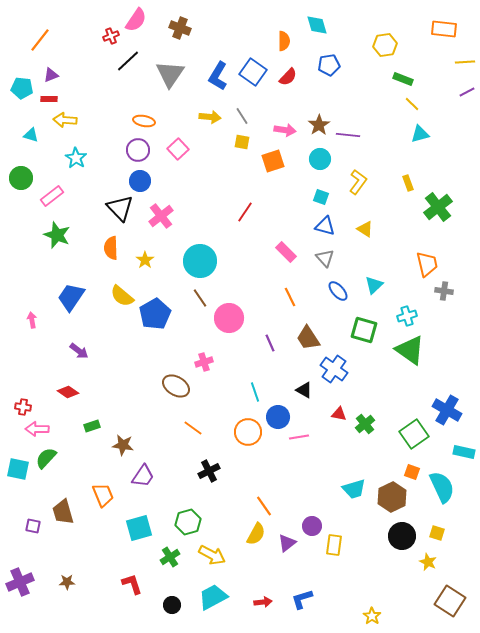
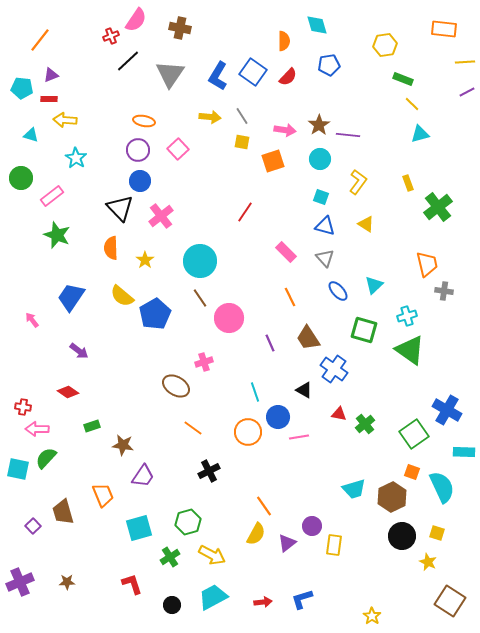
brown cross at (180, 28): rotated 10 degrees counterclockwise
yellow triangle at (365, 229): moved 1 px right, 5 px up
pink arrow at (32, 320): rotated 28 degrees counterclockwise
cyan rectangle at (464, 452): rotated 10 degrees counterclockwise
purple square at (33, 526): rotated 35 degrees clockwise
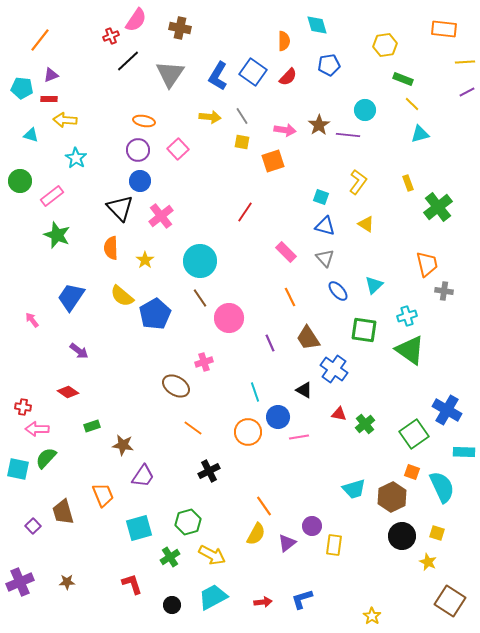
cyan circle at (320, 159): moved 45 px right, 49 px up
green circle at (21, 178): moved 1 px left, 3 px down
green square at (364, 330): rotated 8 degrees counterclockwise
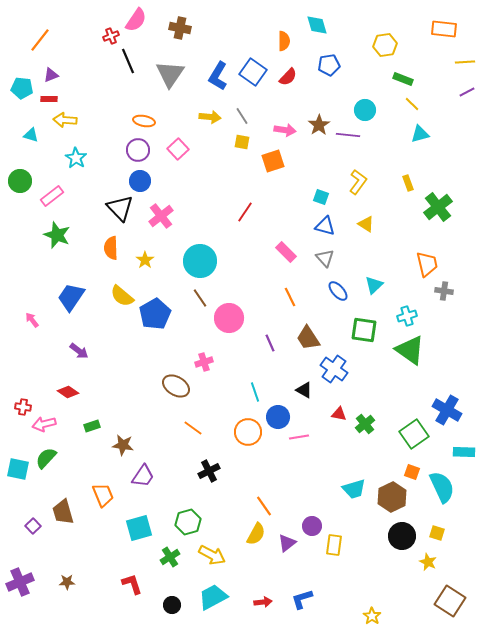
black line at (128, 61): rotated 70 degrees counterclockwise
pink arrow at (37, 429): moved 7 px right, 5 px up; rotated 15 degrees counterclockwise
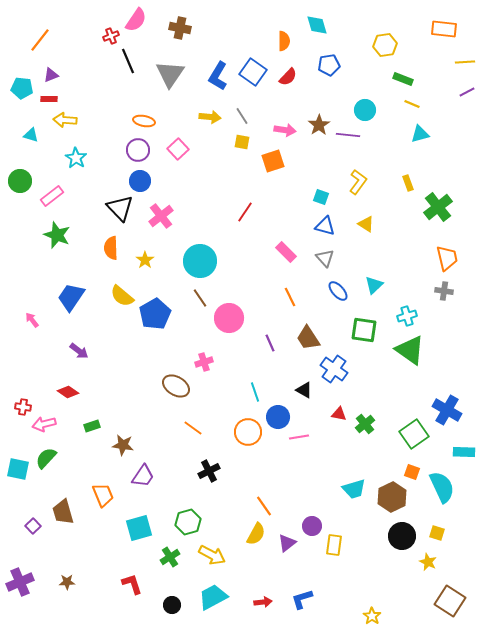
yellow line at (412, 104): rotated 21 degrees counterclockwise
orange trapezoid at (427, 264): moved 20 px right, 6 px up
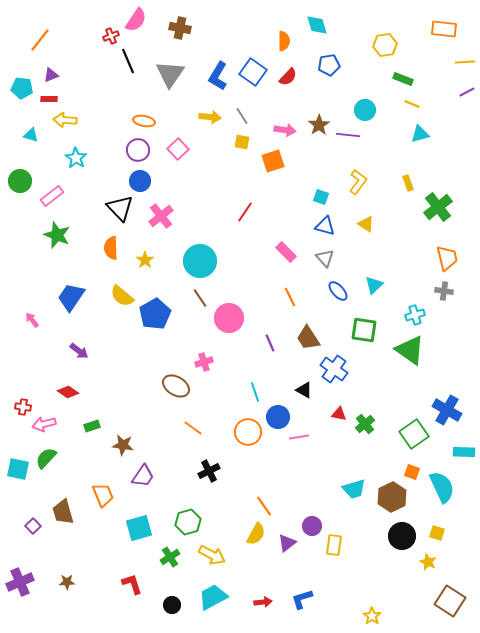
cyan cross at (407, 316): moved 8 px right, 1 px up
